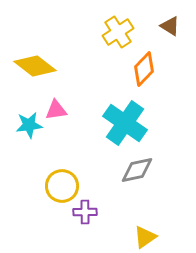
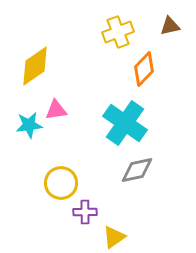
brown triangle: rotated 45 degrees counterclockwise
yellow cross: rotated 12 degrees clockwise
yellow diamond: rotated 72 degrees counterclockwise
yellow circle: moved 1 px left, 3 px up
yellow triangle: moved 31 px left
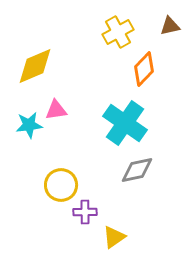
yellow cross: rotated 8 degrees counterclockwise
yellow diamond: rotated 12 degrees clockwise
yellow circle: moved 2 px down
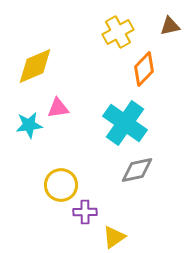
pink triangle: moved 2 px right, 2 px up
